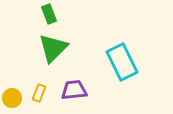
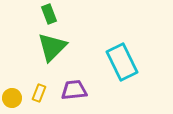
green triangle: moved 1 px left, 1 px up
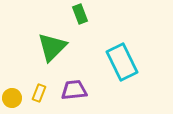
green rectangle: moved 31 px right
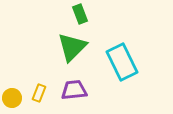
green triangle: moved 20 px right
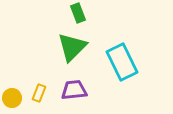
green rectangle: moved 2 px left, 1 px up
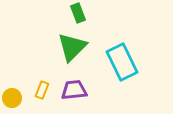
yellow rectangle: moved 3 px right, 3 px up
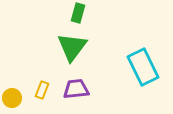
green rectangle: rotated 36 degrees clockwise
green triangle: rotated 8 degrees counterclockwise
cyan rectangle: moved 21 px right, 5 px down
purple trapezoid: moved 2 px right, 1 px up
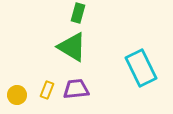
green triangle: rotated 36 degrees counterclockwise
cyan rectangle: moved 2 px left, 1 px down
yellow rectangle: moved 5 px right
yellow circle: moved 5 px right, 3 px up
